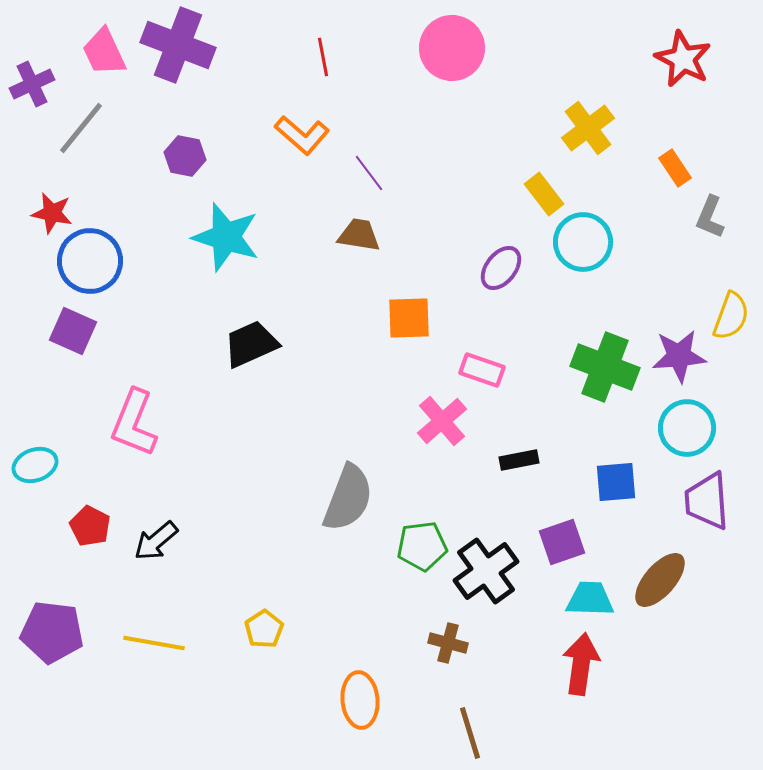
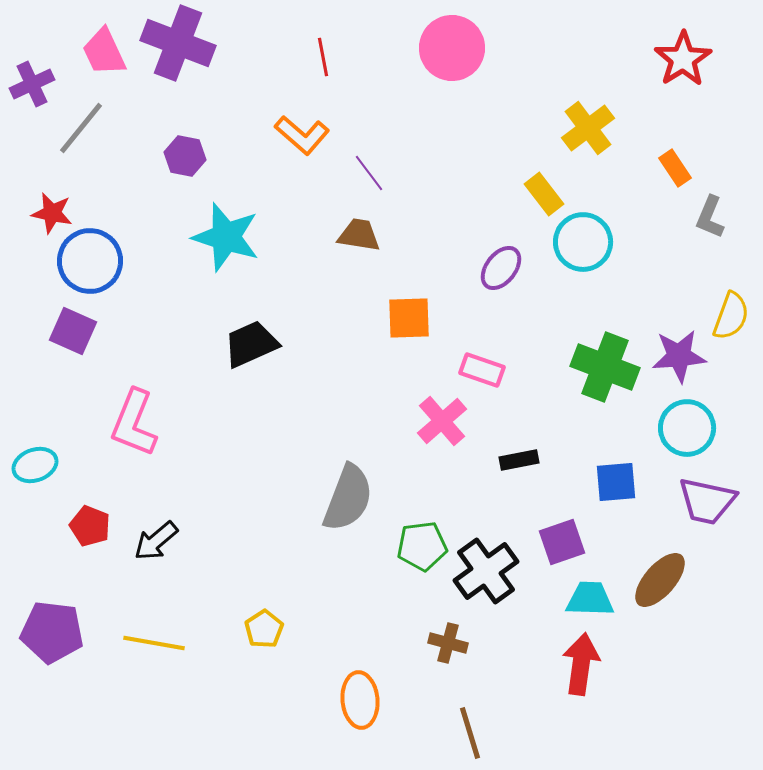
purple cross at (178, 45): moved 2 px up
red star at (683, 59): rotated 12 degrees clockwise
purple trapezoid at (707, 501): rotated 74 degrees counterclockwise
red pentagon at (90, 526): rotated 6 degrees counterclockwise
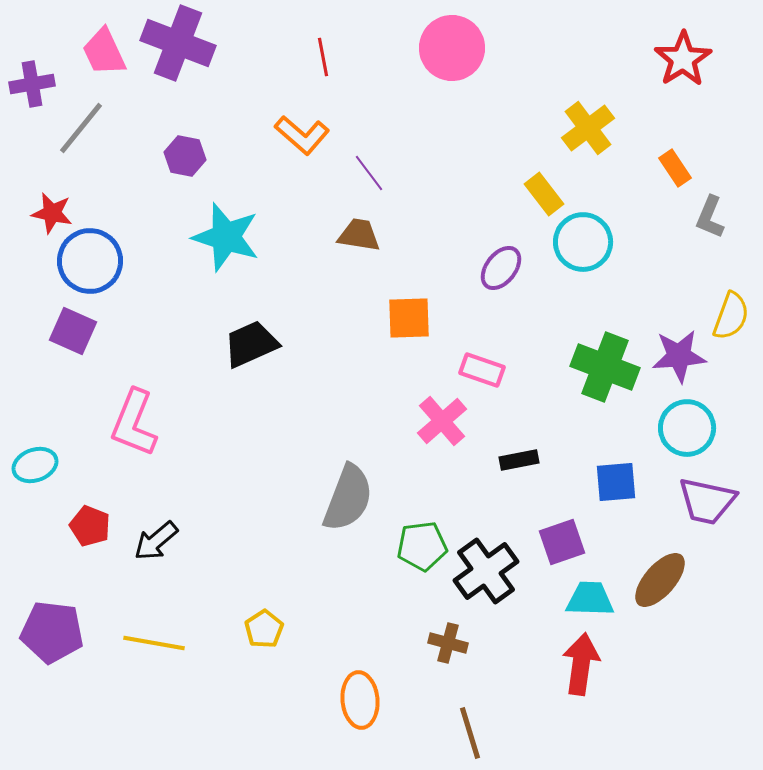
purple cross at (32, 84): rotated 15 degrees clockwise
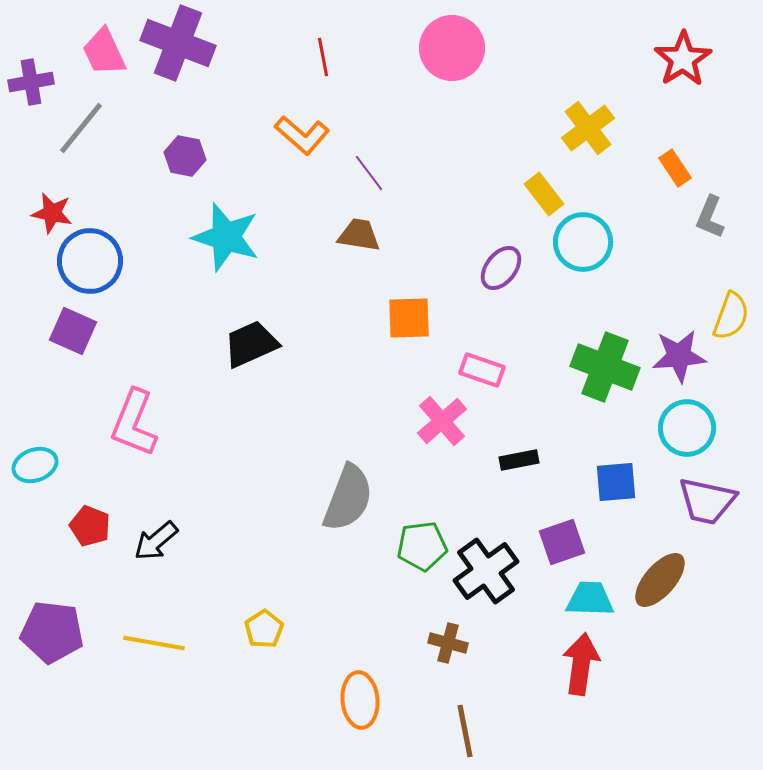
purple cross at (32, 84): moved 1 px left, 2 px up
brown line at (470, 733): moved 5 px left, 2 px up; rotated 6 degrees clockwise
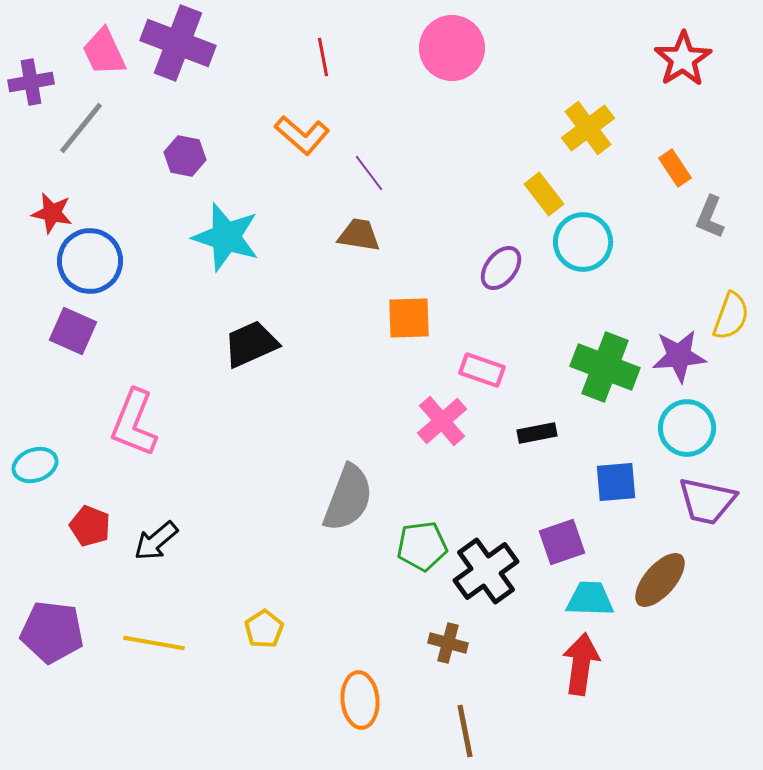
black rectangle at (519, 460): moved 18 px right, 27 px up
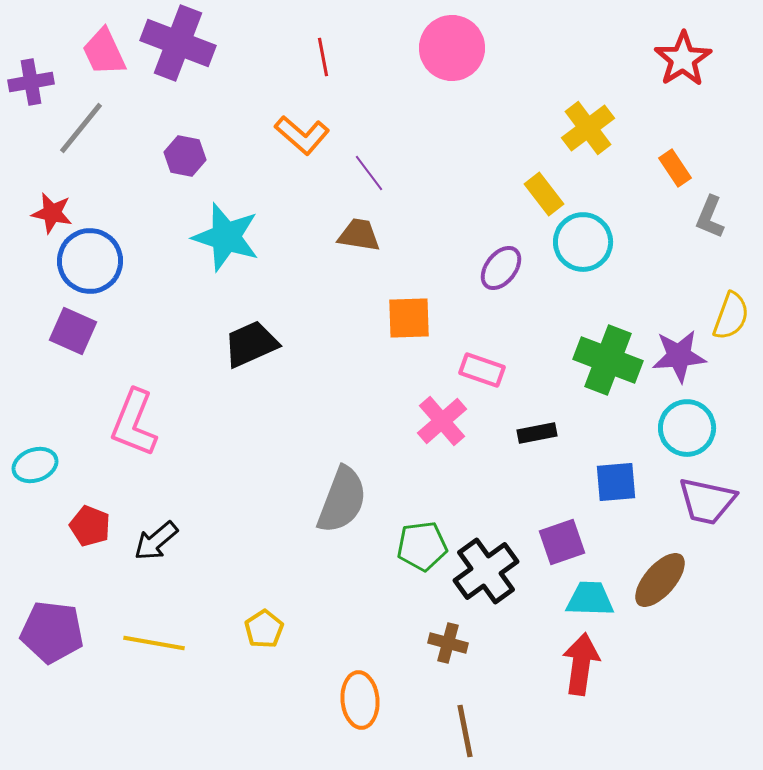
green cross at (605, 367): moved 3 px right, 7 px up
gray semicircle at (348, 498): moved 6 px left, 2 px down
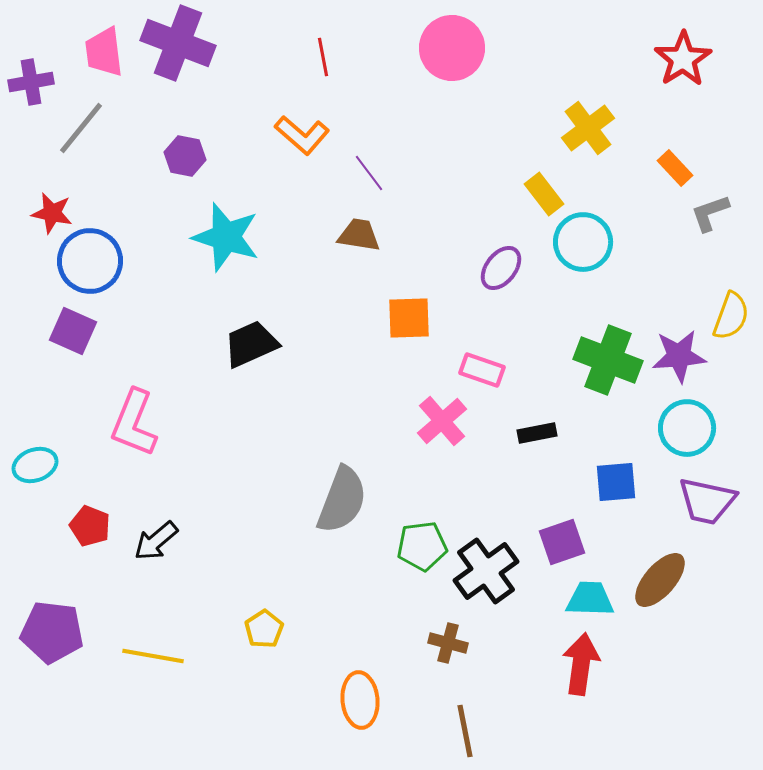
pink trapezoid at (104, 52): rotated 18 degrees clockwise
orange rectangle at (675, 168): rotated 9 degrees counterclockwise
gray L-shape at (710, 217): moved 4 px up; rotated 48 degrees clockwise
yellow line at (154, 643): moved 1 px left, 13 px down
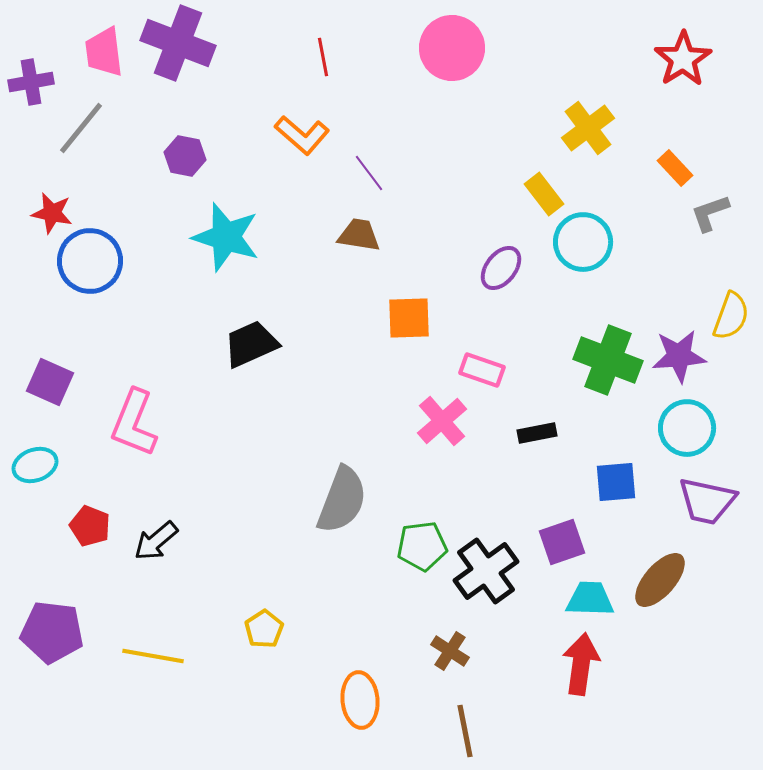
purple square at (73, 331): moved 23 px left, 51 px down
brown cross at (448, 643): moved 2 px right, 8 px down; rotated 18 degrees clockwise
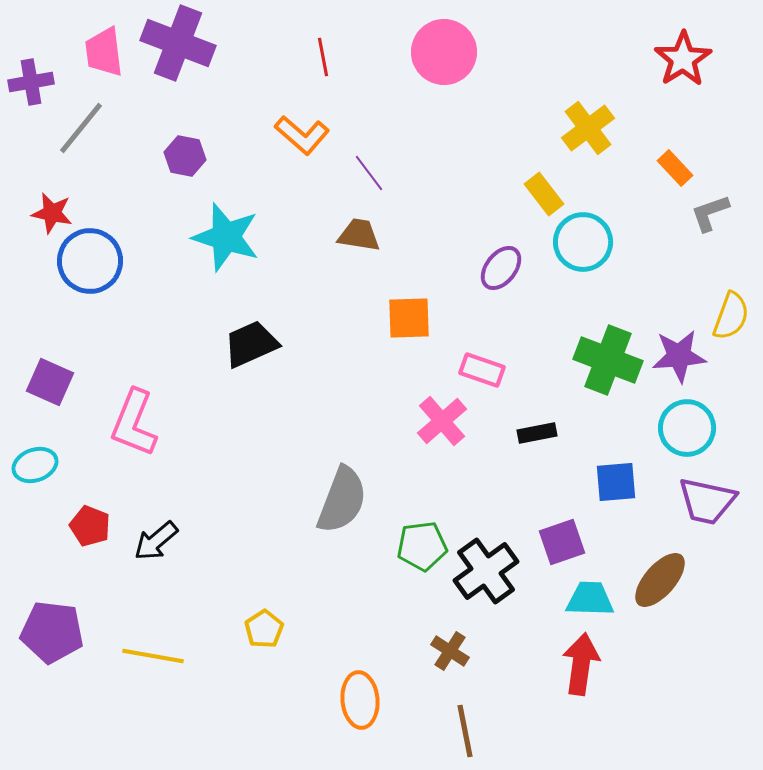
pink circle at (452, 48): moved 8 px left, 4 px down
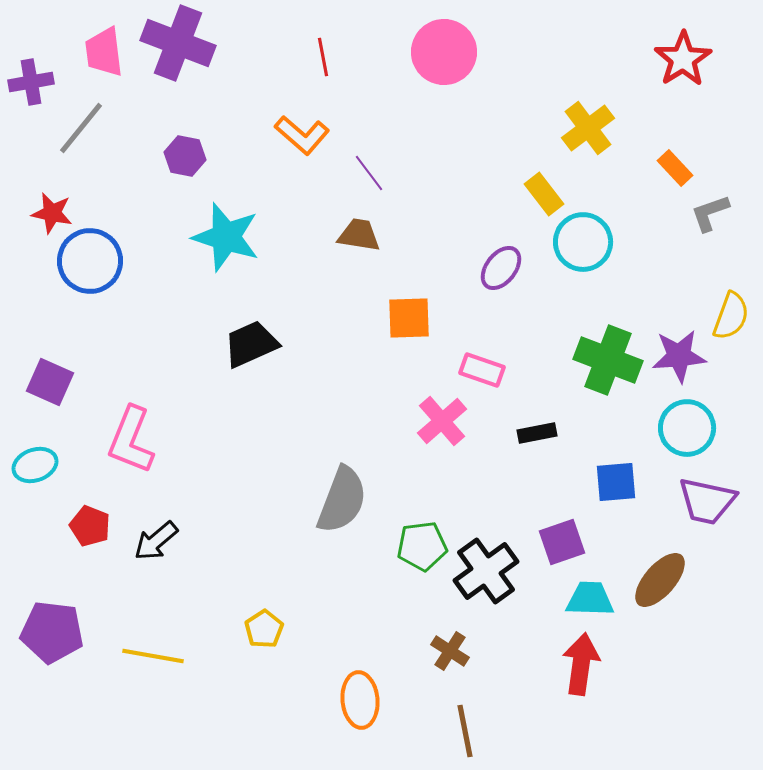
pink L-shape at (134, 423): moved 3 px left, 17 px down
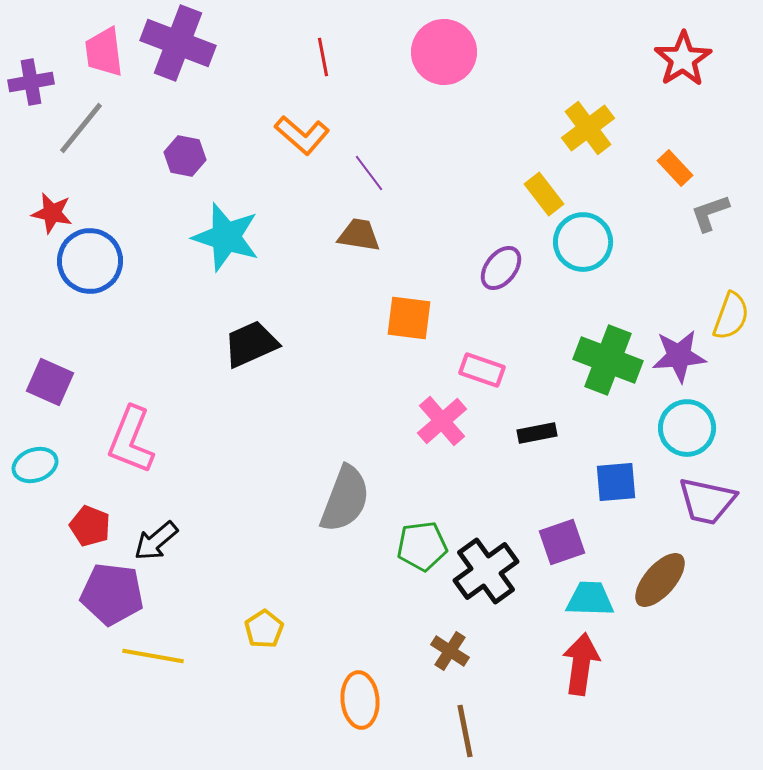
orange square at (409, 318): rotated 9 degrees clockwise
gray semicircle at (342, 500): moved 3 px right, 1 px up
purple pentagon at (52, 632): moved 60 px right, 38 px up
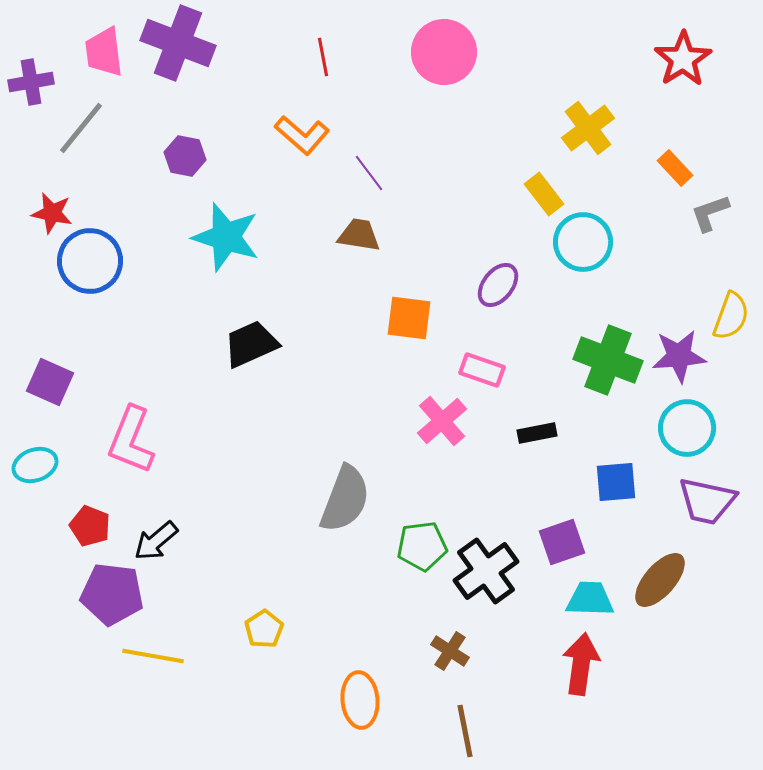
purple ellipse at (501, 268): moved 3 px left, 17 px down
